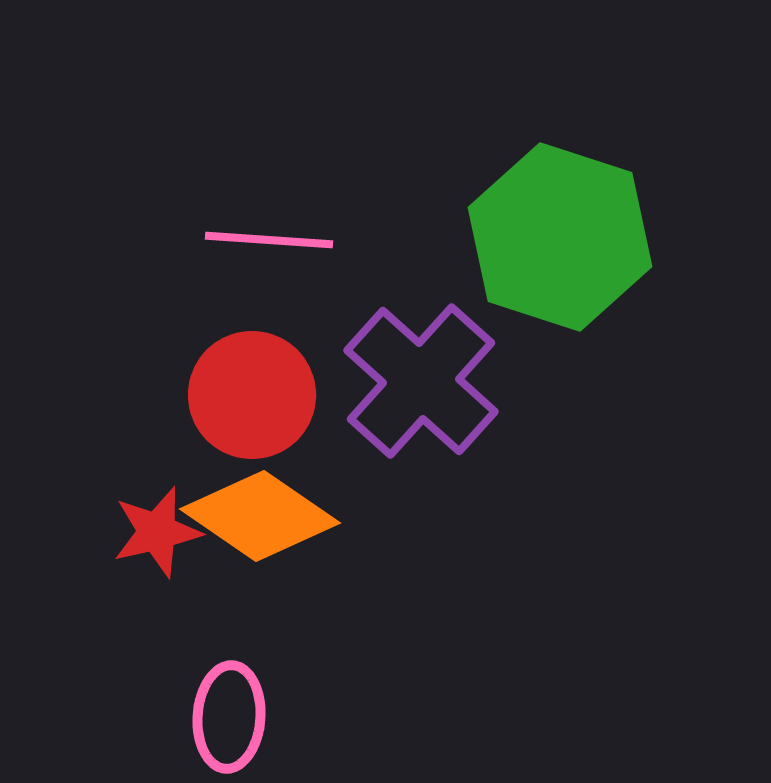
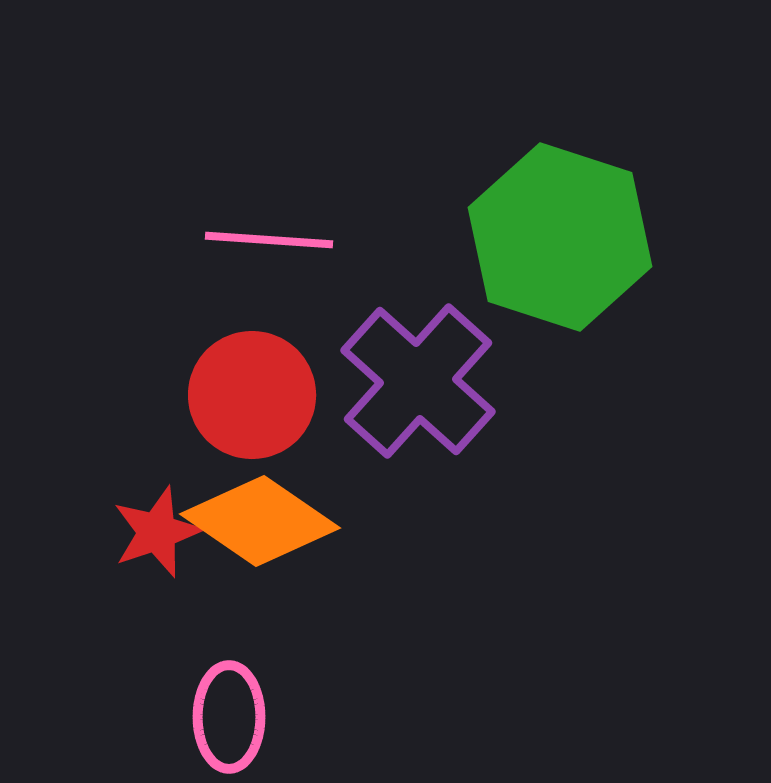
purple cross: moved 3 px left
orange diamond: moved 5 px down
red star: rotated 6 degrees counterclockwise
pink ellipse: rotated 4 degrees counterclockwise
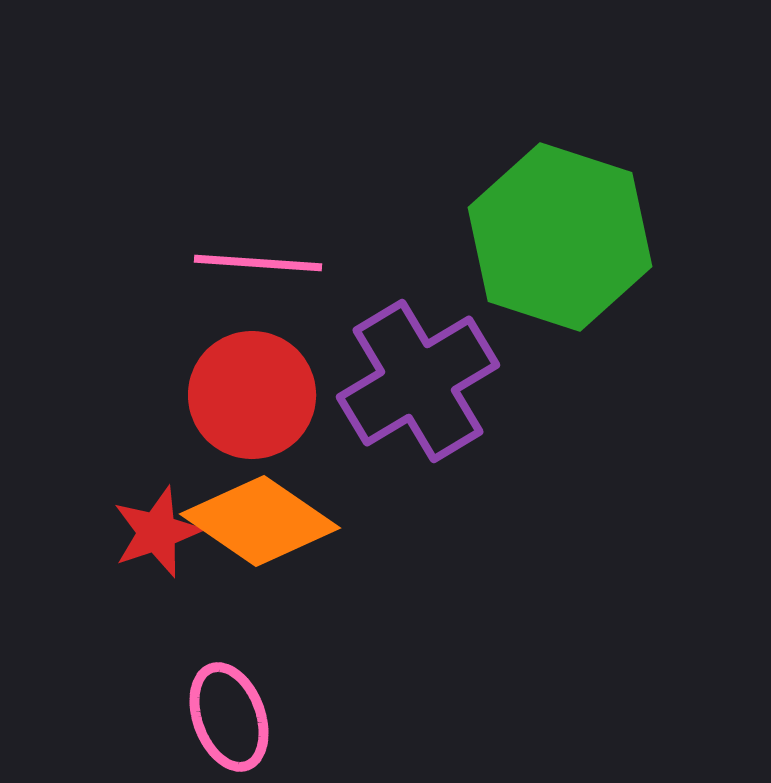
pink line: moved 11 px left, 23 px down
purple cross: rotated 17 degrees clockwise
pink ellipse: rotated 20 degrees counterclockwise
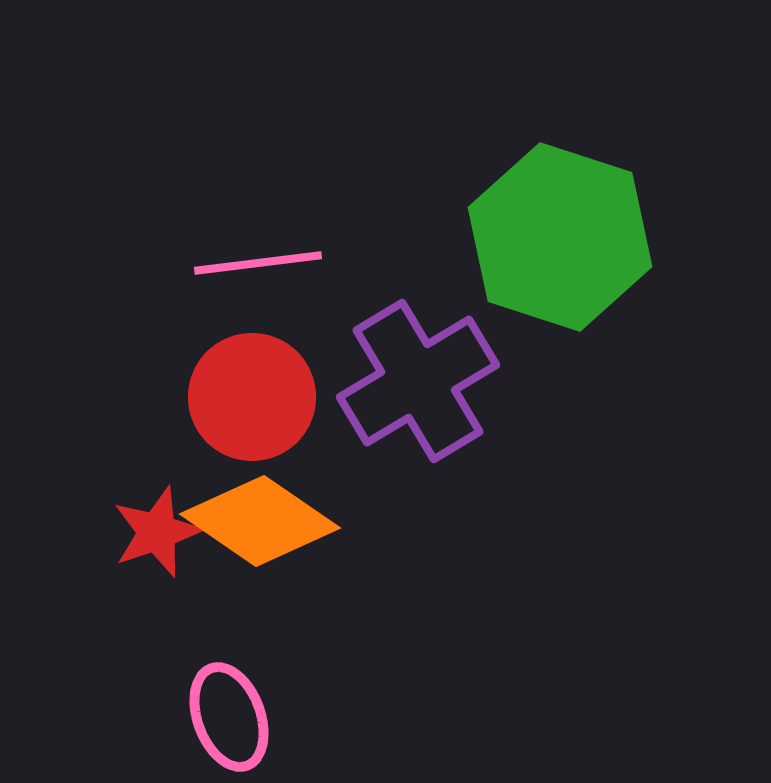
pink line: rotated 11 degrees counterclockwise
red circle: moved 2 px down
